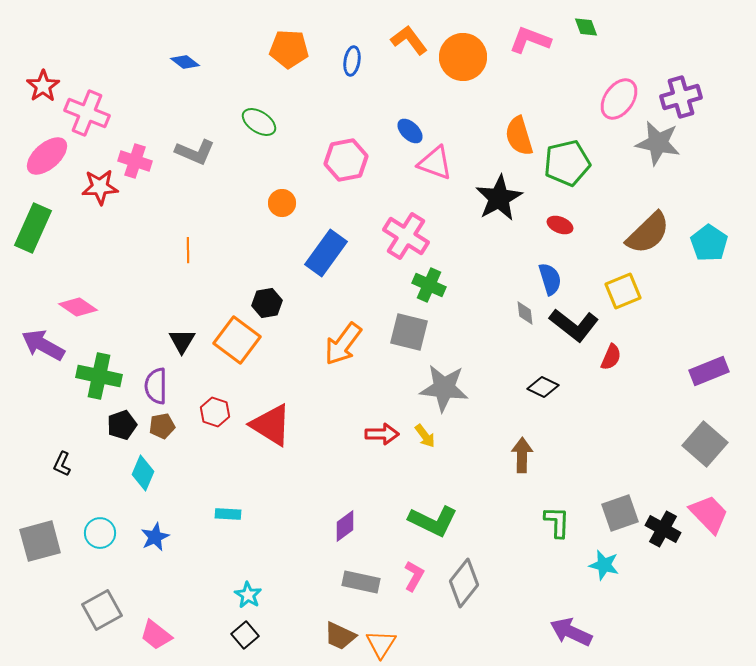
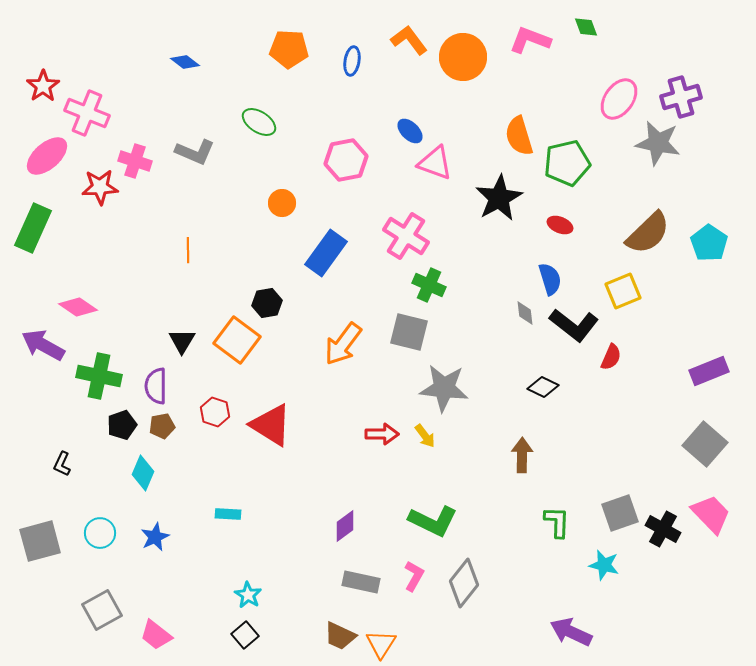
pink trapezoid at (709, 514): moved 2 px right
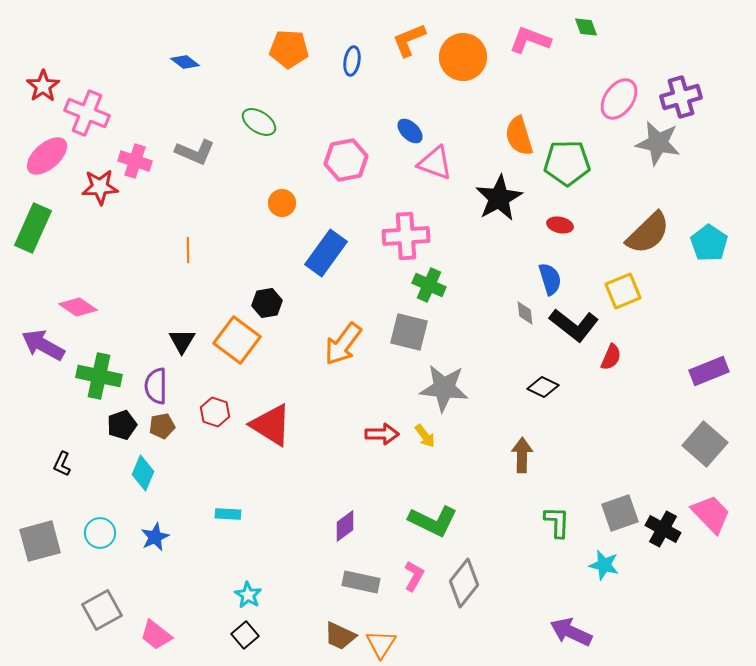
orange L-shape at (409, 40): rotated 75 degrees counterclockwise
green pentagon at (567, 163): rotated 12 degrees clockwise
red ellipse at (560, 225): rotated 10 degrees counterclockwise
pink cross at (406, 236): rotated 36 degrees counterclockwise
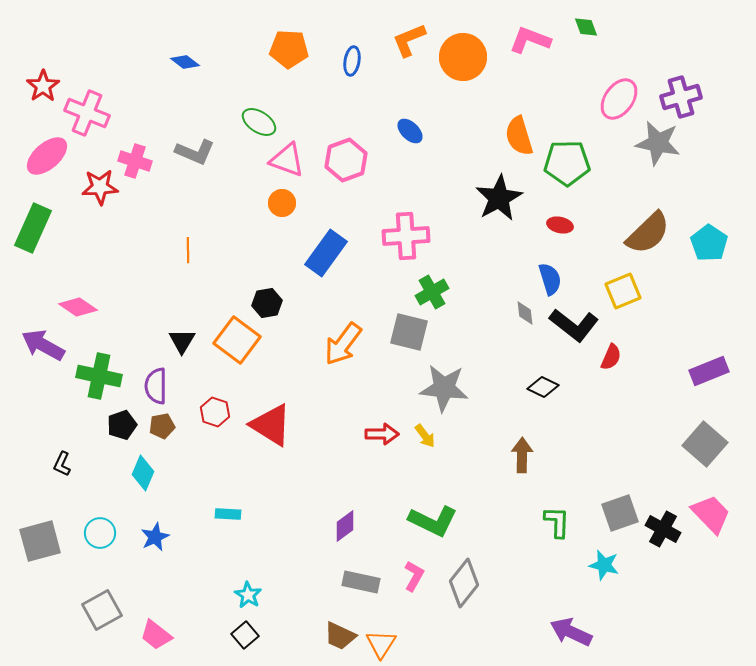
pink hexagon at (346, 160): rotated 9 degrees counterclockwise
pink triangle at (435, 163): moved 148 px left, 3 px up
green cross at (429, 285): moved 3 px right, 7 px down; rotated 36 degrees clockwise
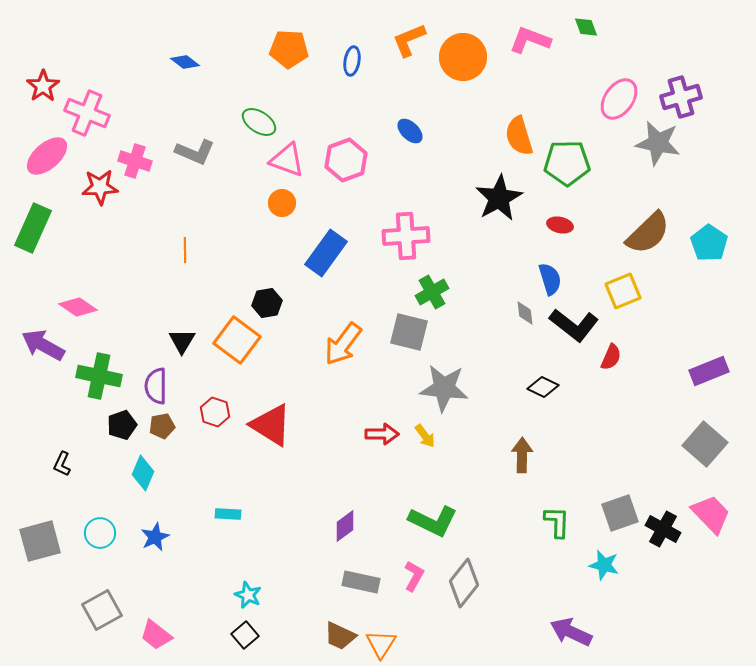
orange line at (188, 250): moved 3 px left
cyan star at (248, 595): rotated 8 degrees counterclockwise
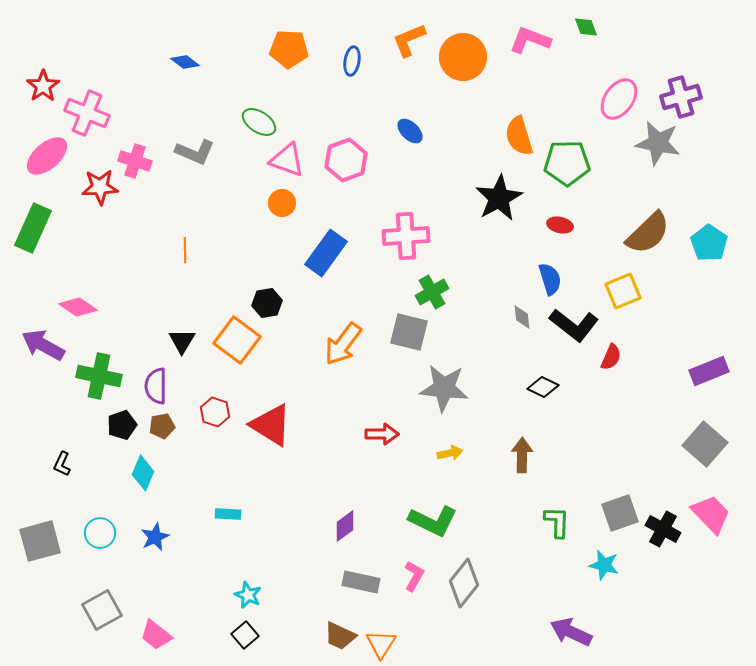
gray diamond at (525, 313): moved 3 px left, 4 px down
yellow arrow at (425, 436): moved 25 px right, 17 px down; rotated 65 degrees counterclockwise
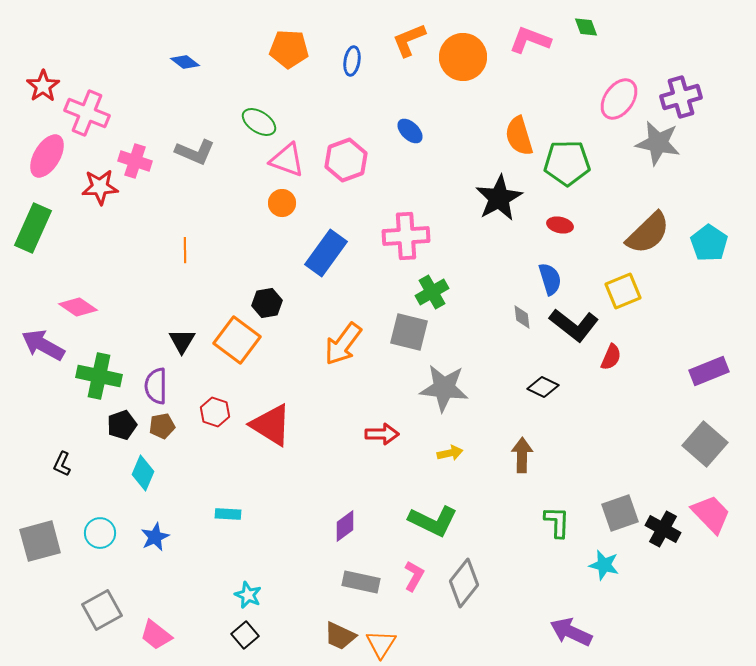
pink ellipse at (47, 156): rotated 18 degrees counterclockwise
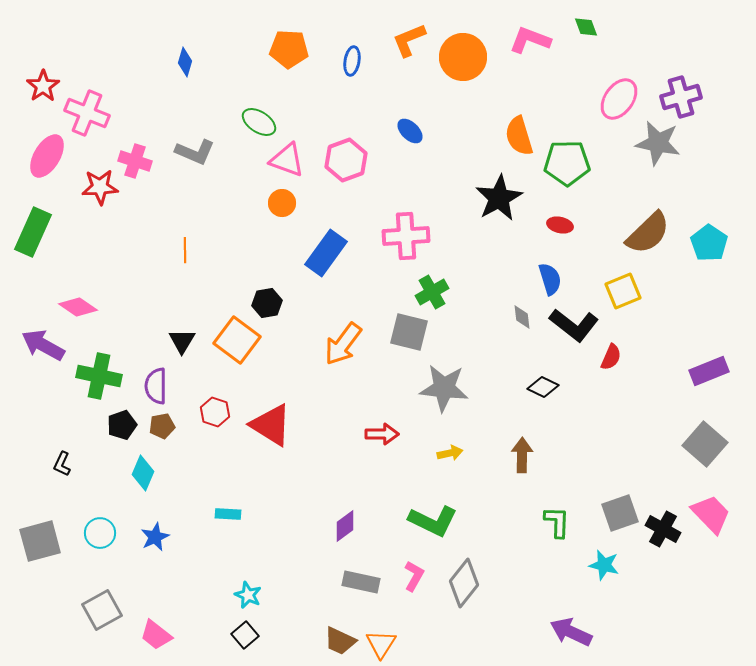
blue diamond at (185, 62): rotated 68 degrees clockwise
green rectangle at (33, 228): moved 4 px down
brown trapezoid at (340, 636): moved 5 px down
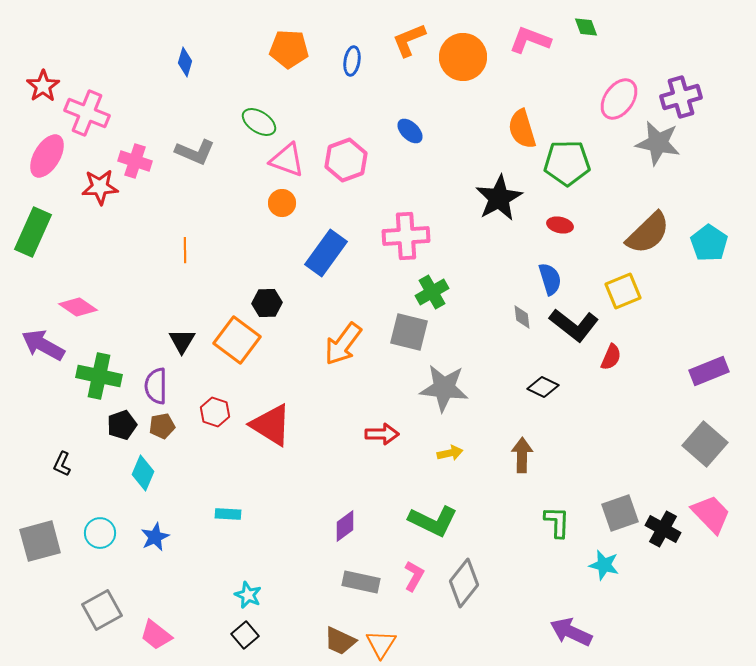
orange semicircle at (519, 136): moved 3 px right, 7 px up
black hexagon at (267, 303): rotated 8 degrees clockwise
